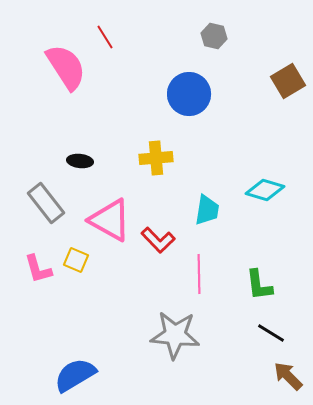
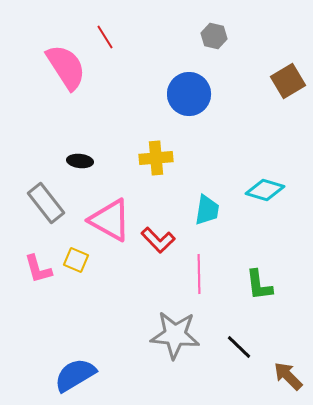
black line: moved 32 px left, 14 px down; rotated 12 degrees clockwise
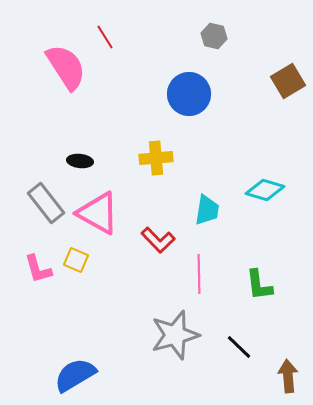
pink triangle: moved 12 px left, 7 px up
gray star: rotated 21 degrees counterclockwise
brown arrow: rotated 40 degrees clockwise
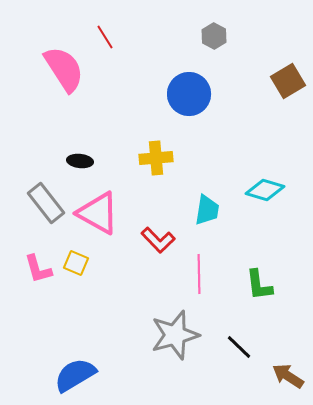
gray hexagon: rotated 15 degrees clockwise
pink semicircle: moved 2 px left, 2 px down
yellow square: moved 3 px down
brown arrow: rotated 52 degrees counterclockwise
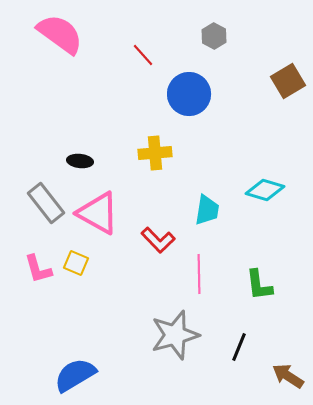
red line: moved 38 px right, 18 px down; rotated 10 degrees counterclockwise
pink semicircle: moved 4 px left, 35 px up; rotated 21 degrees counterclockwise
yellow cross: moved 1 px left, 5 px up
black line: rotated 68 degrees clockwise
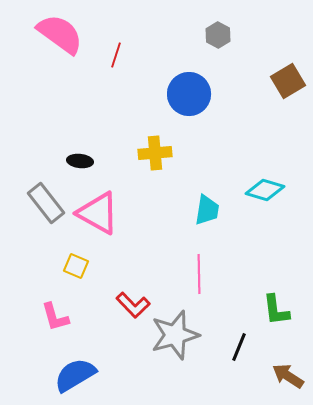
gray hexagon: moved 4 px right, 1 px up
red line: moved 27 px left; rotated 60 degrees clockwise
red L-shape: moved 25 px left, 65 px down
yellow square: moved 3 px down
pink L-shape: moved 17 px right, 48 px down
green L-shape: moved 17 px right, 25 px down
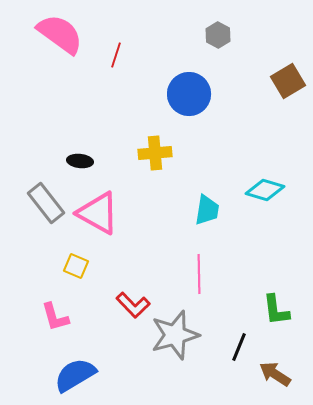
brown arrow: moved 13 px left, 2 px up
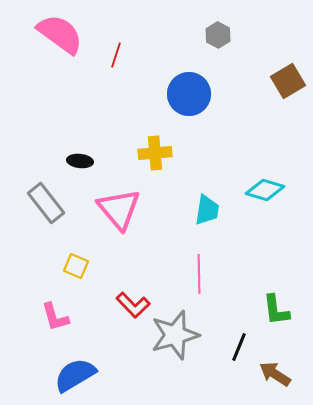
pink triangle: moved 21 px right, 4 px up; rotated 21 degrees clockwise
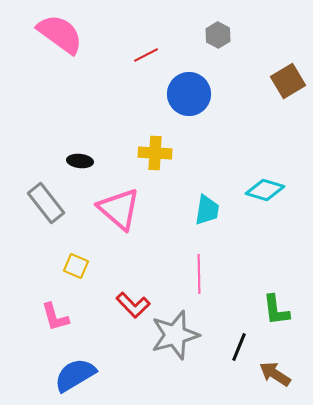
red line: moved 30 px right; rotated 45 degrees clockwise
yellow cross: rotated 8 degrees clockwise
pink triangle: rotated 9 degrees counterclockwise
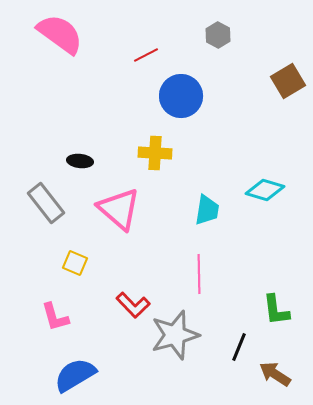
blue circle: moved 8 px left, 2 px down
yellow square: moved 1 px left, 3 px up
